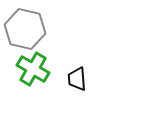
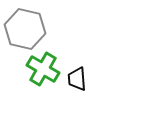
green cross: moved 10 px right
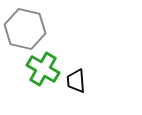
black trapezoid: moved 1 px left, 2 px down
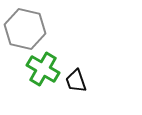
black trapezoid: rotated 15 degrees counterclockwise
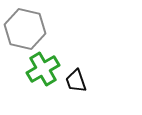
green cross: rotated 28 degrees clockwise
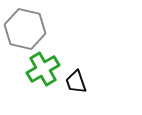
black trapezoid: moved 1 px down
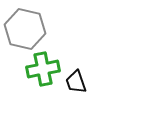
green cross: rotated 20 degrees clockwise
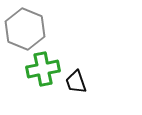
gray hexagon: rotated 9 degrees clockwise
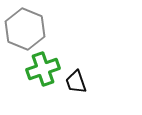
green cross: rotated 8 degrees counterclockwise
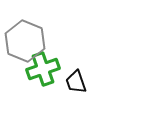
gray hexagon: moved 12 px down
